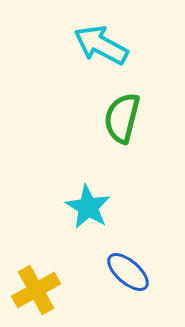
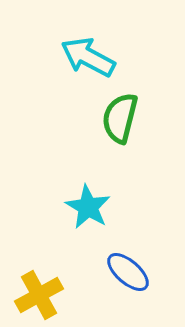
cyan arrow: moved 13 px left, 12 px down
green semicircle: moved 2 px left
yellow cross: moved 3 px right, 5 px down
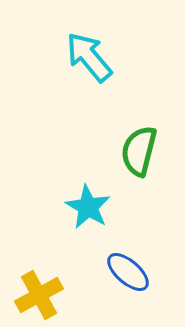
cyan arrow: moved 1 px right; rotated 22 degrees clockwise
green semicircle: moved 19 px right, 33 px down
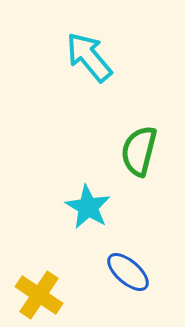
yellow cross: rotated 27 degrees counterclockwise
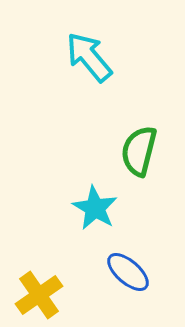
cyan star: moved 7 px right, 1 px down
yellow cross: rotated 21 degrees clockwise
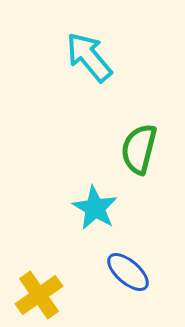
green semicircle: moved 2 px up
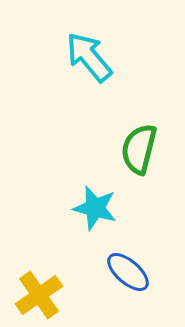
cyan star: rotated 15 degrees counterclockwise
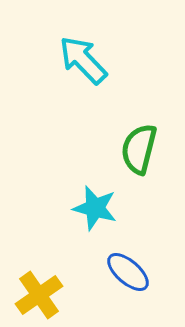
cyan arrow: moved 6 px left, 3 px down; rotated 4 degrees counterclockwise
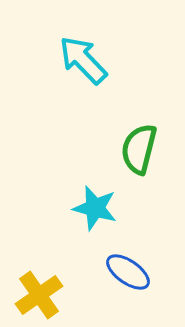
blue ellipse: rotated 6 degrees counterclockwise
